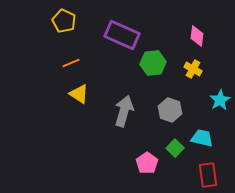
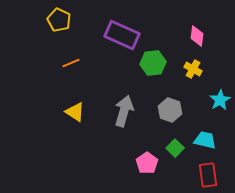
yellow pentagon: moved 5 px left, 1 px up
yellow triangle: moved 4 px left, 18 px down
cyan trapezoid: moved 3 px right, 2 px down
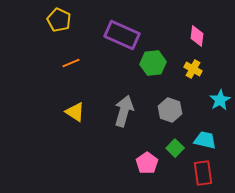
red rectangle: moved 5 px left, 2 px up
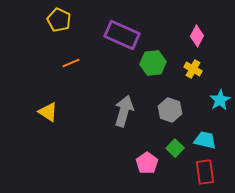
pink diamond: rotated 20 degrees clockwise
yellow triangle: moved 27 px left
red rectangle: moved 2 px right, 1 px up
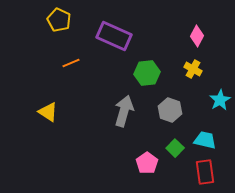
purple rectangle: moved 8 px left, 1 px down
green hexagon: moved 6 px left, 10 px down
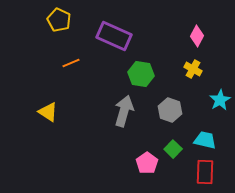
green hexagon: moved 6 px left, 1 px down; rotated 15 degrees clockwise
green square: moved 2 px left, 1 px down
red rectangle: rotated 10 degrees clockwise
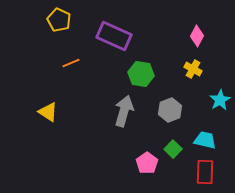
gray hexagon: rotated 20 degrees clockwise
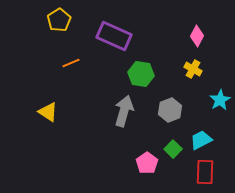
yellow pentagon: rotated 15 degrees clockwise
cyan trapezoid: moved 4 px left; rotated 40 degrees counterclockwise
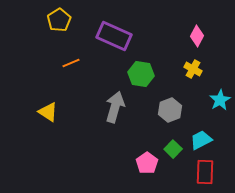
gray arrow: moved 9 px left, 4 px up
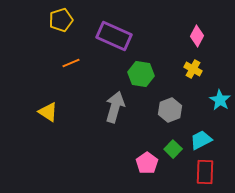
yellow pentagon: moved 2 px right; rotated 15 degrees clockwise
cyan star: rotated 10 degrees counterclockwise
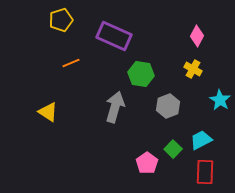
gray hexagon: moved 2 px left, 4 px up
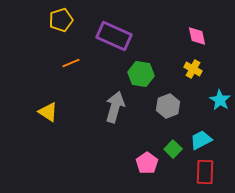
pink diamond: rotated 40 degrees counterclockwise
